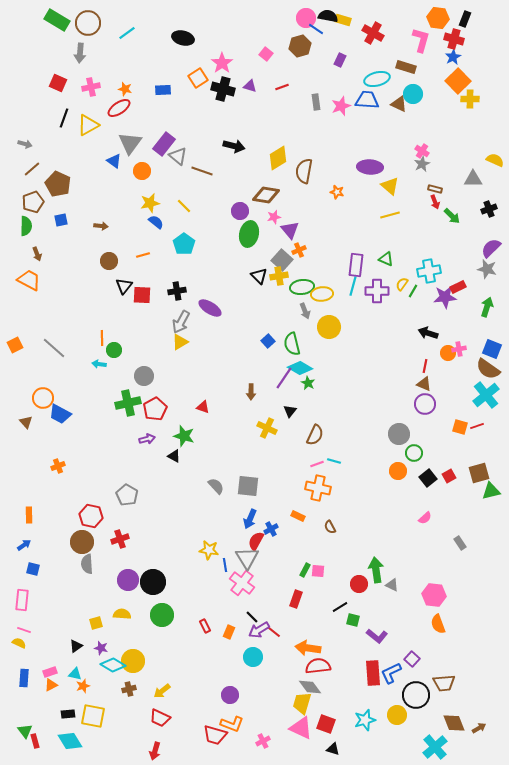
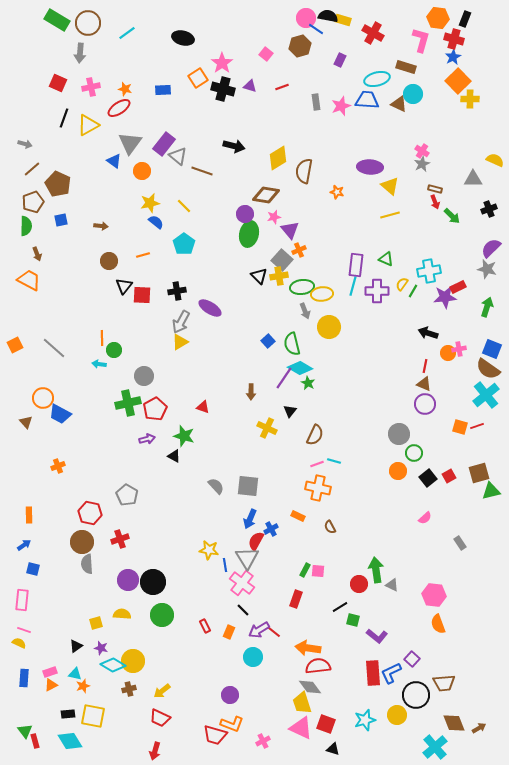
purple circle at (240, 211): moved 5 px right, 3 px down
red hexagon at (91, 516): moved 1 px left, 3 px up
black line at (252, 617): moved 9 px left, 7 px up
yellow trapezoid at (302, 703): rotated 35 degrees counterclockwise
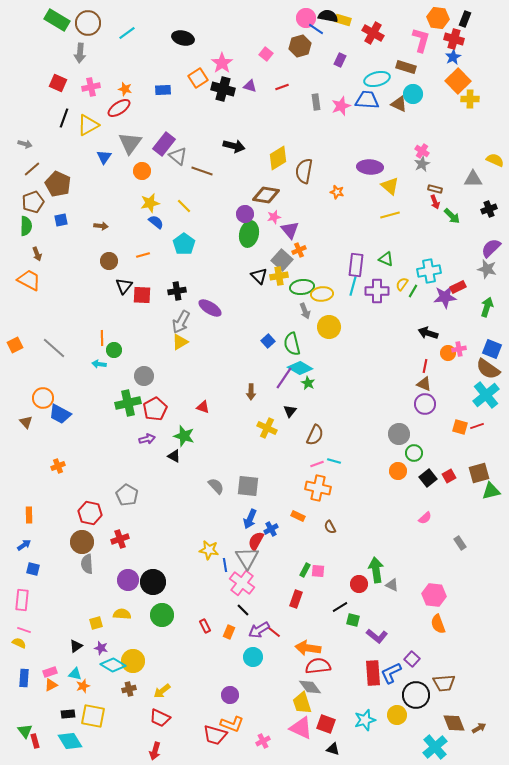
blue triangle at (114, 161): moved 10 px left, 4 px up; rotated 28 degrees clockwise
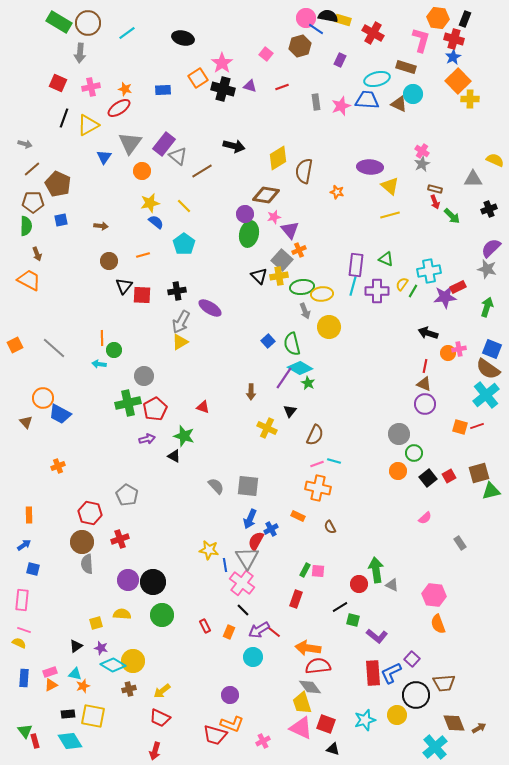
green rectangle at (57, 20): moved 2 px right, 2 px down
brown line at (202, 171): rotated 50 degrees counterclockwise
brown pentagon at (33, 202): rotated 20 degrees clockwise
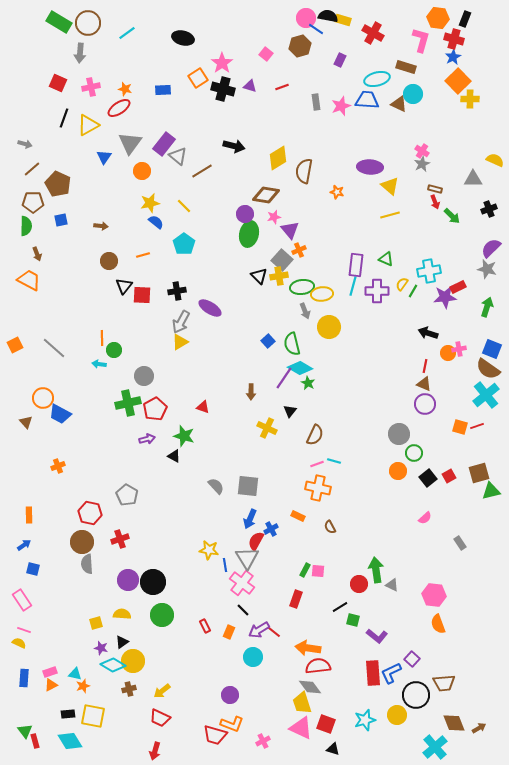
pink rectangle at (22, 600): rotated 40 degrees counterclockwise
black triangle at (76, 646): moved 46 px right, 4 px up
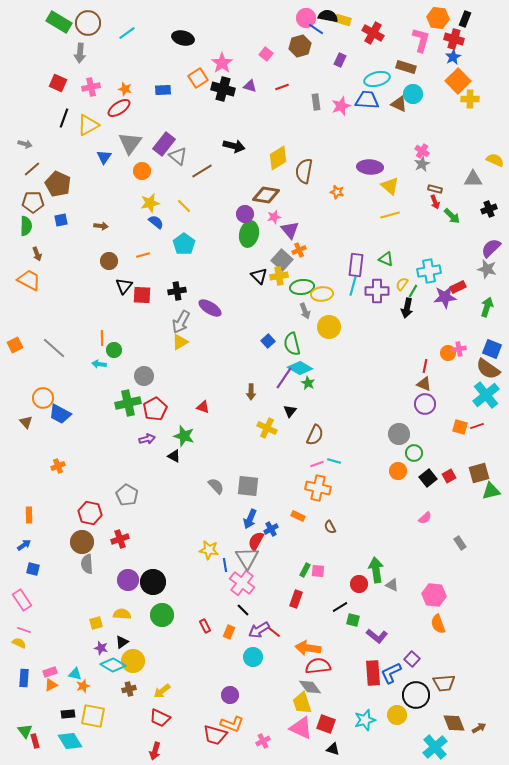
black arrow at (428, 333): moved 21 px left, 25 px up; rotated 96 degrees counterclockwise
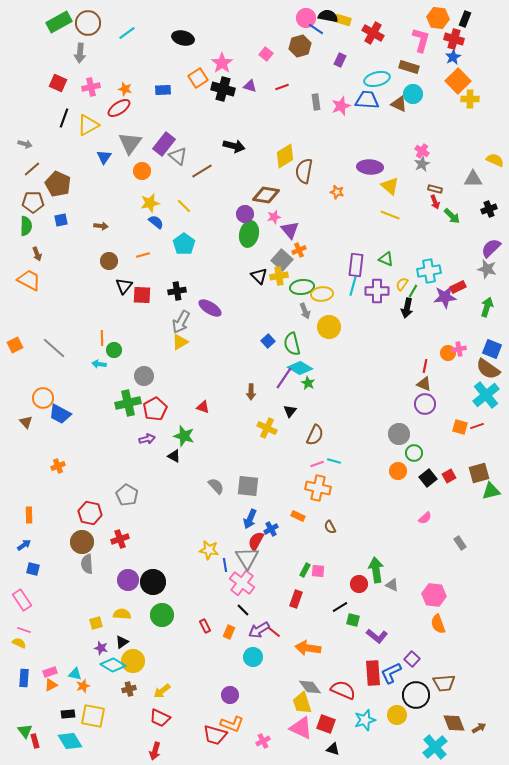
green rectangle at (59, 22): rotated 60 degrees counterclockwise
brown rectangle at (406, 67): moved 3 px right
yellow diamond at (278, 158): moved 7 px right, 2 px up
yellow line at (390, 215): rotated 36 degrees clockwise
red semicircle at (318, 666): moved 25 px right, 24 px down; rotated 30 degrees clockwise
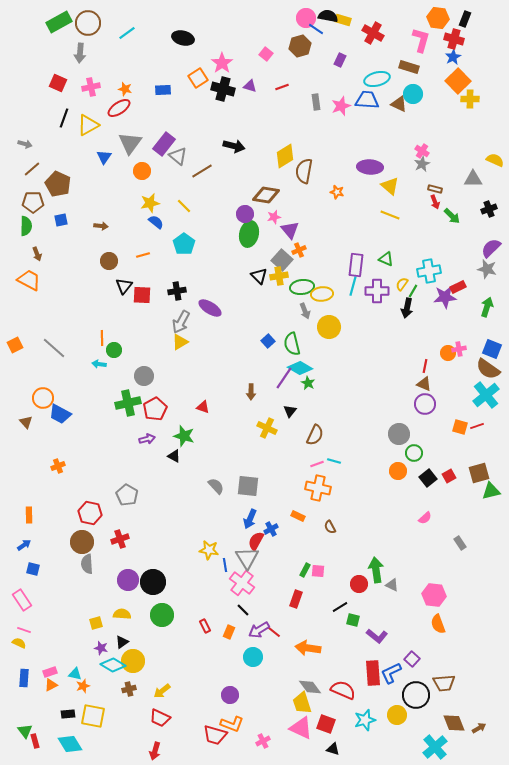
cyan diamond at (70, 741): moved 3 px down
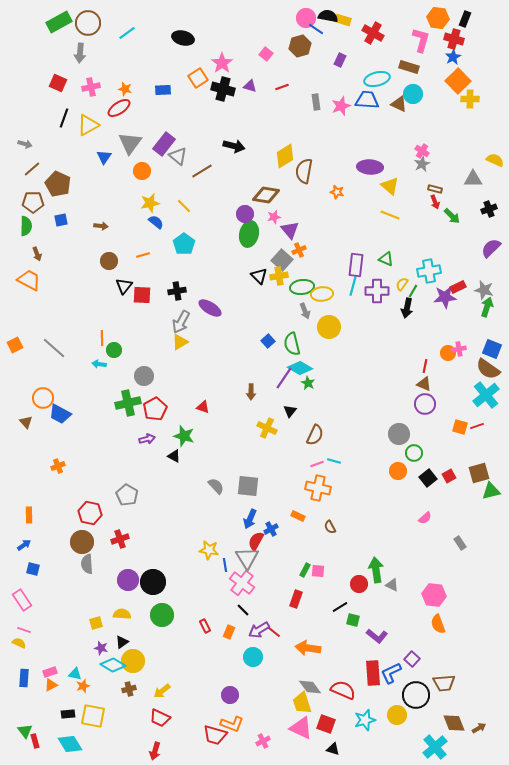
gray star at (487, 269): moved 3 px left, 21 px down
